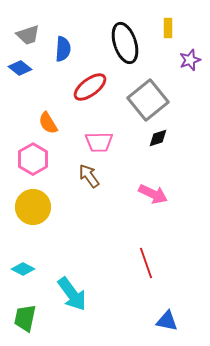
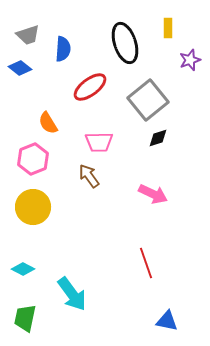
pink hexagon: rotated 8 degrees clockwise
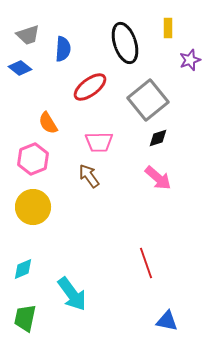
pink arrow: moved 5 px right, 16 px up; rotated 16 degrees clockwise
cyan diamond: rotated 50 degrees counterclockwise
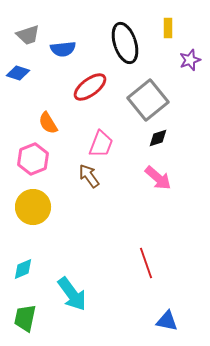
blue semicircle: rotated 80 degrees clockwise
blue diamond: moved 2 px left, 5 px down; rotated 20 degrees counterclockwise
pink trapezoid: moved 2 px right, 2 px down; rotated 68 degrees counterclockwise
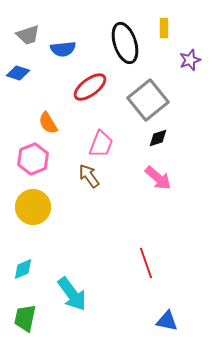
yellow rectangle: moved 4 px left
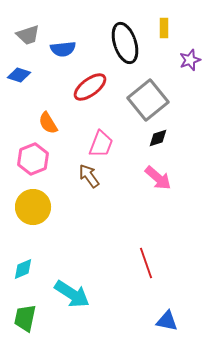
blue diamond: moved 1 px right, 2 px down
cyan arrow: rotated 21 degrees counterclockwise
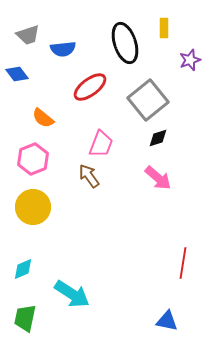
blue diamond: moved 2 px left, 1 px up; rotated 35 degrees clockwise
orange semicircle: moved 5 px left, 5 px up; rotated 20 degrees counterclockwise
red line: moved 37 px right; rotated 28 degrees clockwise
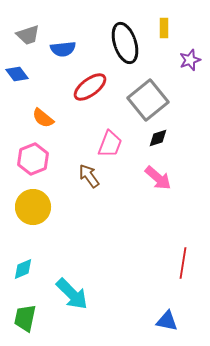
pink trapezoid: moved 9 px right
cyan arrow: rotated 12 degrees clockwise
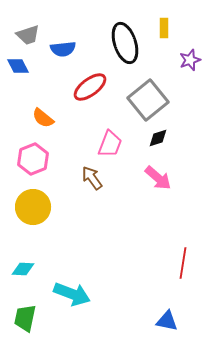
blue diamond: moved 1 px right, 8 px up; rotated 10 degrees clockwise
brown arrow: moved 3 px right, 2 px down
cyan diamond: rotated 25 degrees clockwise
cyan arrow: rotated 24 degrees counterclockwise
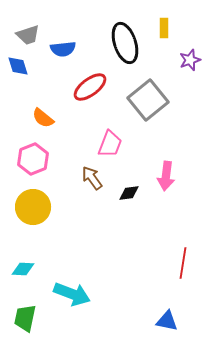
blue diamond: rotated 10 degrees clockwise
black diamond: moved 29 px left, 55 px down; rotated 10 degrees clockwise
pink arrow: moved 8 px right, 2 px up; rotated 56 degrees clockwise
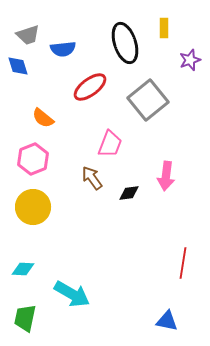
cyan arrow: rotated 9 degrees clockwise
